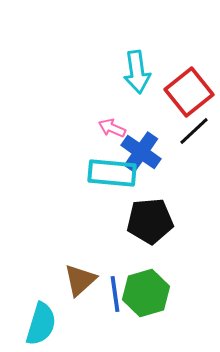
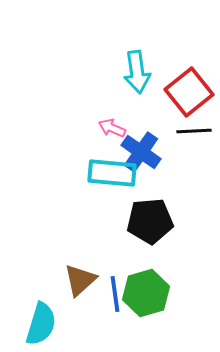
black line: rotated 40 degrees clockwise
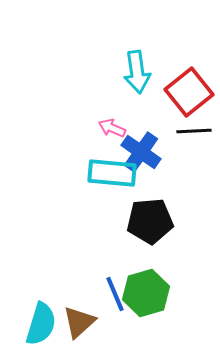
brown triangle: moved 1 px left, 42 px down
blue line: rotated 15 degrees counterclockwise
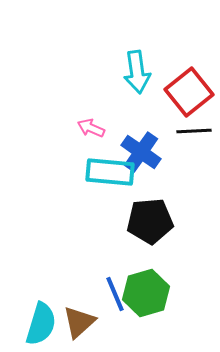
pink arrow: moved 21 px left
cyan rectangle: moved 2 px left, 1 px up
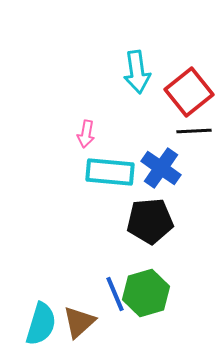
pink arrow: moved 5 px left, 6 px down; rotated 104 degrees counterclockwise
blue cross: moved 20 px right, 16 px down
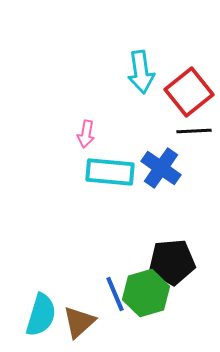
cyan arrow: moved 4 px right
black pentagon: moved 22 px right, 41 px down
cyan semicircle: moved 9 px up
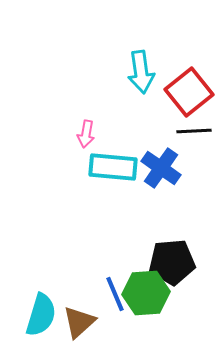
cyan rectangle: moved 3 px right, 5 px up
green hexagon: rotated 12 degrees clockwise
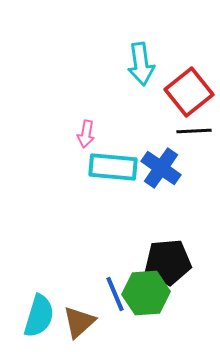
cyan arrow: moved 8 px up
black pentagon: moved 4 px left
cyan semicircle: moved 2 px left, 1 px down
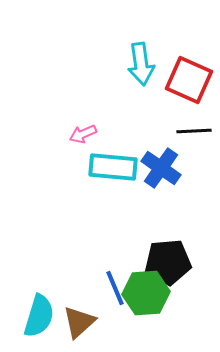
red square: moved 12 px up; rotated 27 degrees counterclockwise
pink arrow: moved 3 px left; rotated 56 degrees clockwise
blue line: moved 6 px up
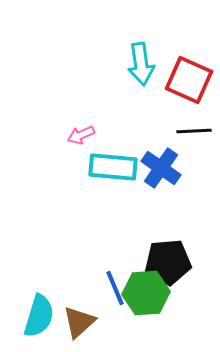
pink arrow: moved 2 px left, 1 px down
